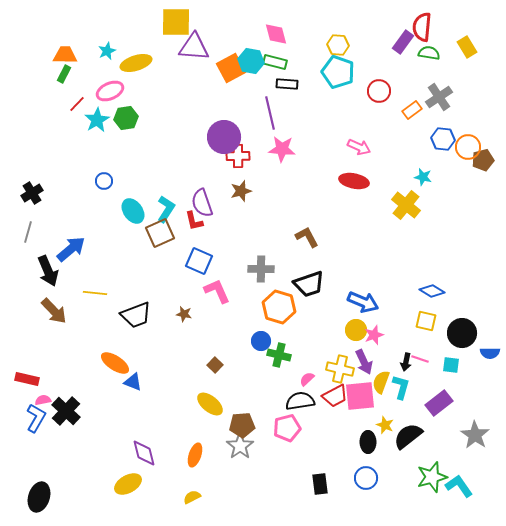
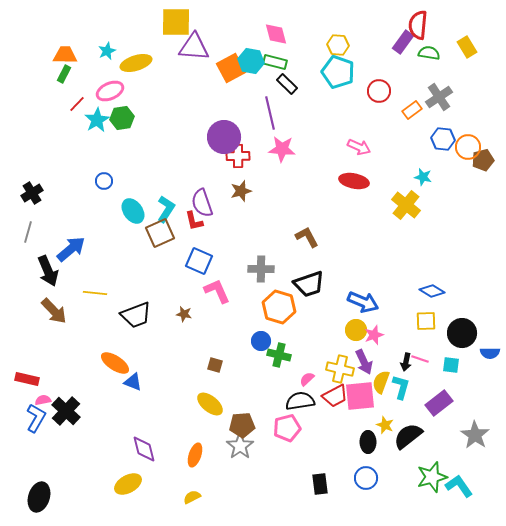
red semicircle at (422, 27): moved 4 px left, 2 px up
black rectangle at (287, 84): rotated 40 degrees clockwise
green hexagon at (126, 118): moved 4 px left
yellow square at (426, 321): rotated 15 degrees counterclockwise
brown square at (215, 365): rotated 28 degrees counterclockwise
purple diamond at (144, 453): moved 4 px up
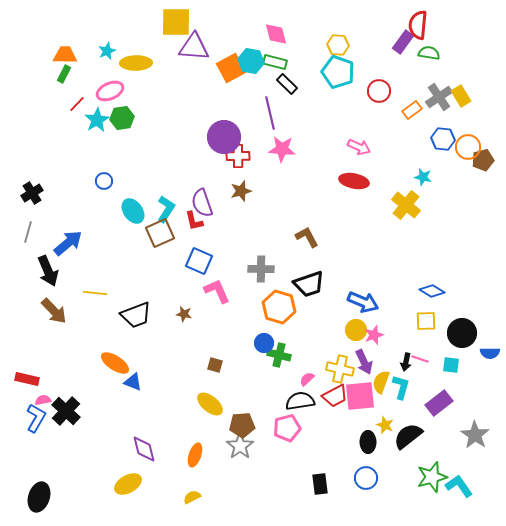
yellow rectangle at (467, 47): moved 6 px left, 49 px down
yellow ellipse at (136, 63): rotated 16 degrees clockwise
blue arrow at (71, 249): moved 3 px left, 6 px up
blue circle at (261, 341): moved 3 px right, 2 px down
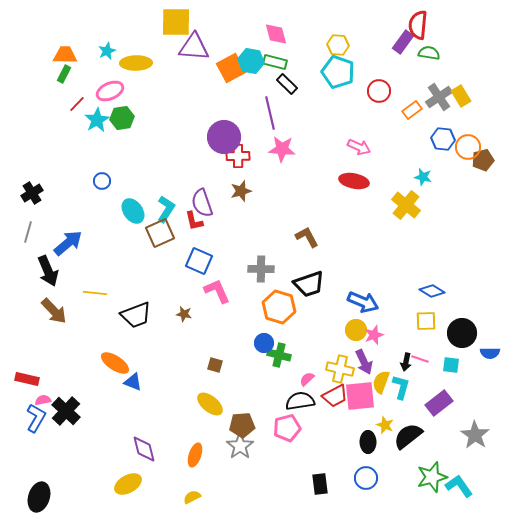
blue circle at (104, 181): moved 2 px left
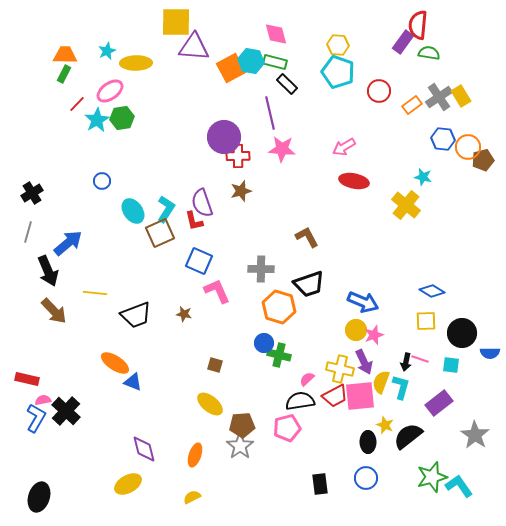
pink ellipse at (110, 91): rotated 12 degrees counterclockwise
orange rectangle at (412, 110): moved 5 px up
pink arrow at (359, 147): moved 15 px left; rotated 125 degrees clockwise
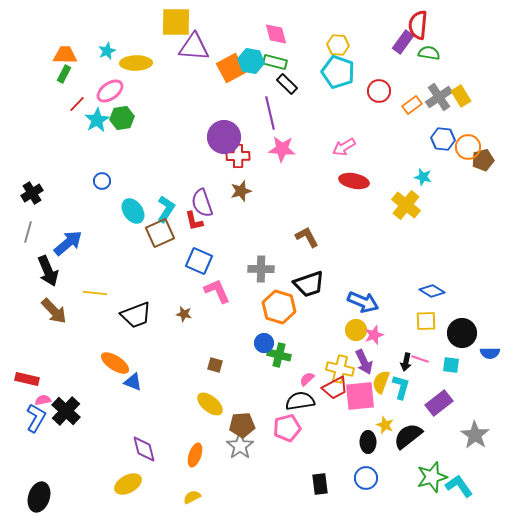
red trapezoid at (335, 396): moved 8 px up
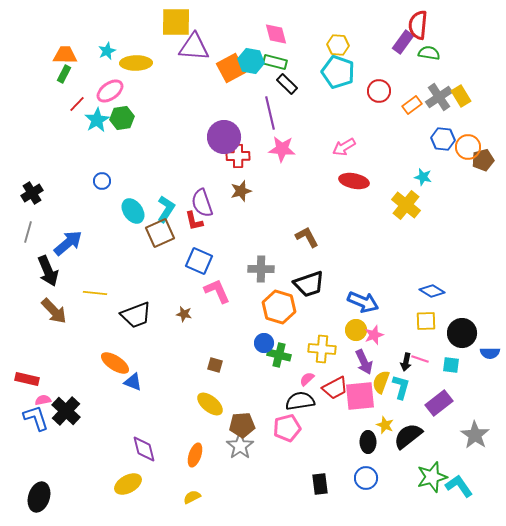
yellow cross at (340, 369): moved 18 px left, 20 px up; rotated 8 degrees counterclockwise
blue L-shape at (36, 418): rotated 48 degrees counterclockwise
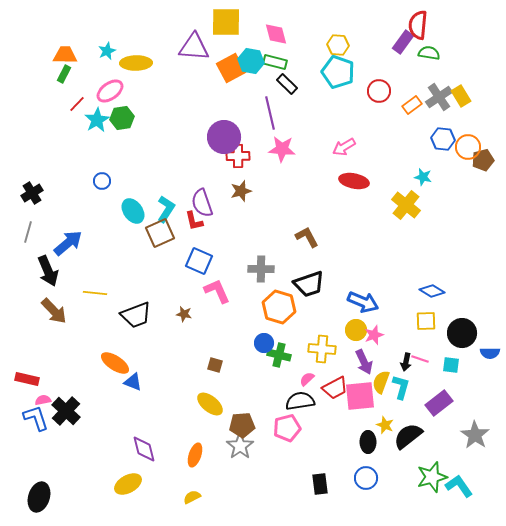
yellow square at (176, 22): moved 50 px right
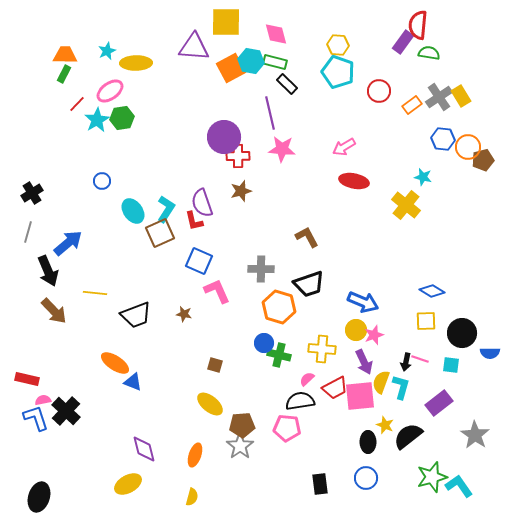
pink pentagon at (287, 428): rotated 20 degrees clockwise
yellow semicircle at (192, 497): rotated 132 degrees clockwise
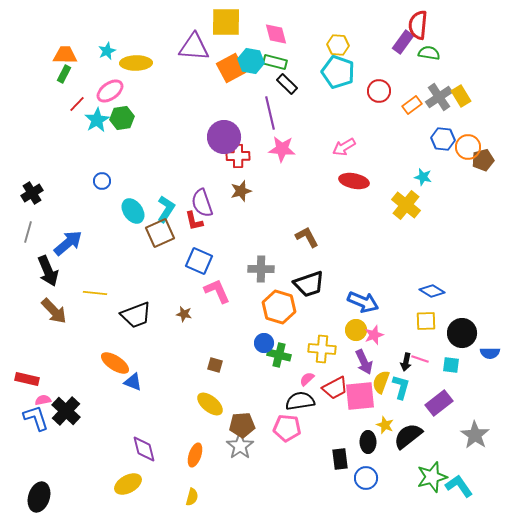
black rectangle at (320, 484): moved 20 px right, 25 px up
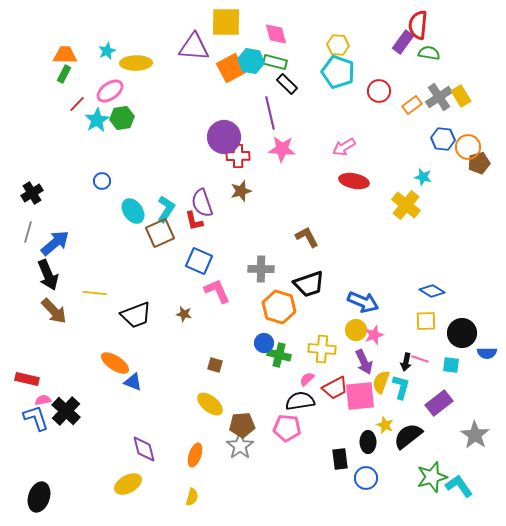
brown pentagon at (483, 160): moved 4 px left, 3 px down
blue arrow at (68, 243): moved 13 px left
black arrow at (48, 271): moved 4 px down
blue semicircle at (490, 353): moved 3 px left
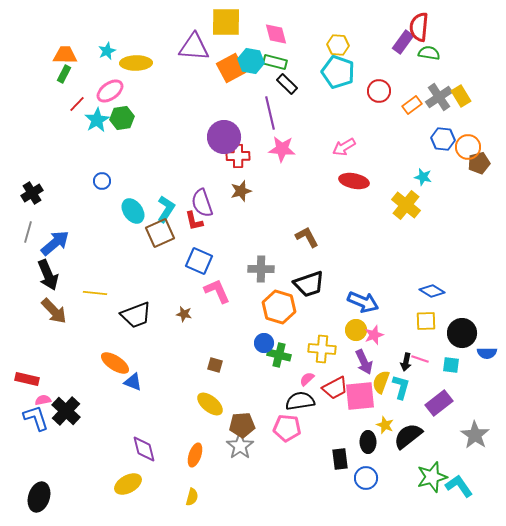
red semicircle at (418, 25): moved 1 px right, 2 px down
